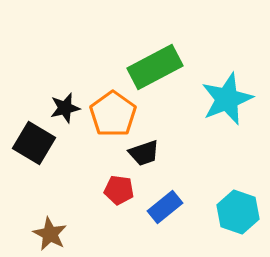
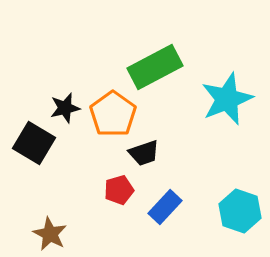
red pentagon: rotated 24 degrees counterclockwise
blue rectangle: rotated 8 degrees counterclockwise
cyan hexagon: moved 2 px right, 1 px up
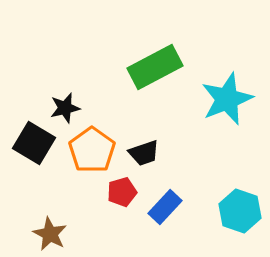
orange pentagon: moved 21 px left, 36 px down
red pentagon: moved 3 px right, 2 px down
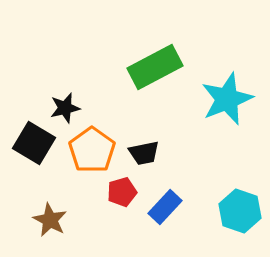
black trapezoid: rotated 8 degrees clockwise
brown star: moved 14 px up
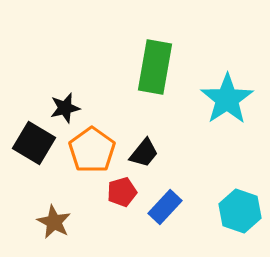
green rectangle: rotated 52 degrees counterclockwise
cyan star: rotated 12 degrees counterclockwise
black trapezoid: rotated 40 degrees counterclockwise
brown star: moved 4 px right, 2 px down
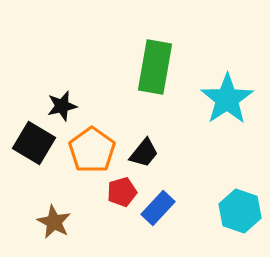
black star: moved 3 px left, 2 px up
blue rectangle: moved 7 px left, 1 px down
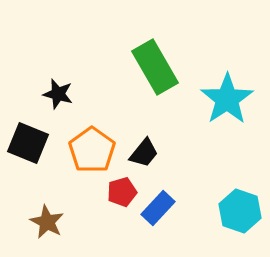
green rectangle: rotated 40 degrees counterclockwise
black star: moved 4 px left, 12 px up; rotated 28 degrees clockwise
black square: moved 6 px left; rotated 9 degrees counterclockwise
brown star: moved 7 px left
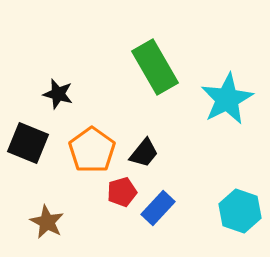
cyan star: rotated 6 degrees clockwise
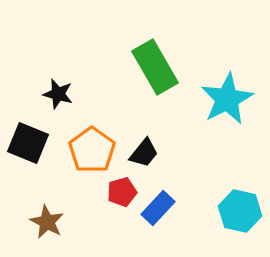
cyan hexagon: rotated 6 degrees counterclockwise
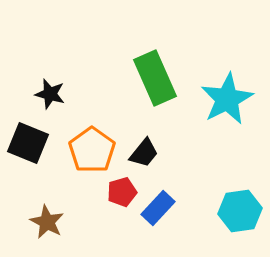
green rectangle: moved 11 px down; rotated 6 degrees clockwise
black star: moved 8 px left
cyan hexagon: rotated 21 degrees counterclockwise
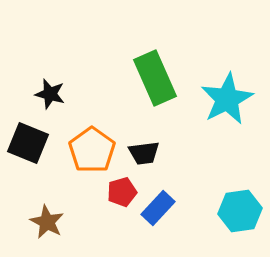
black trapezoid: rotated 44 degrees clockwise
